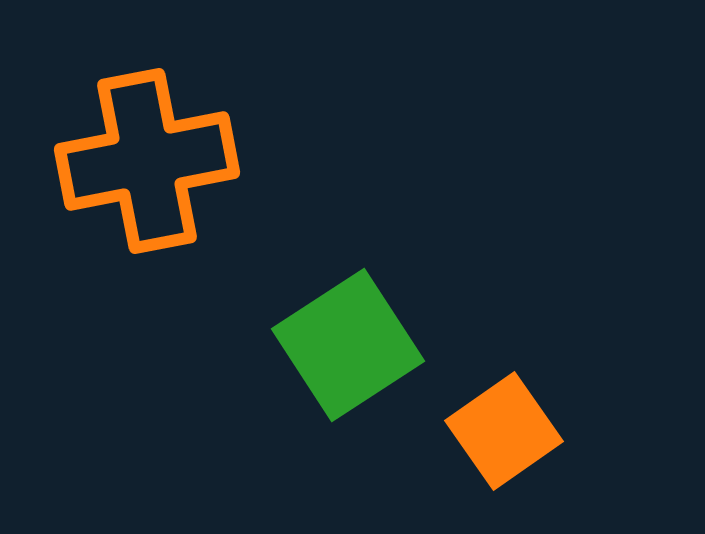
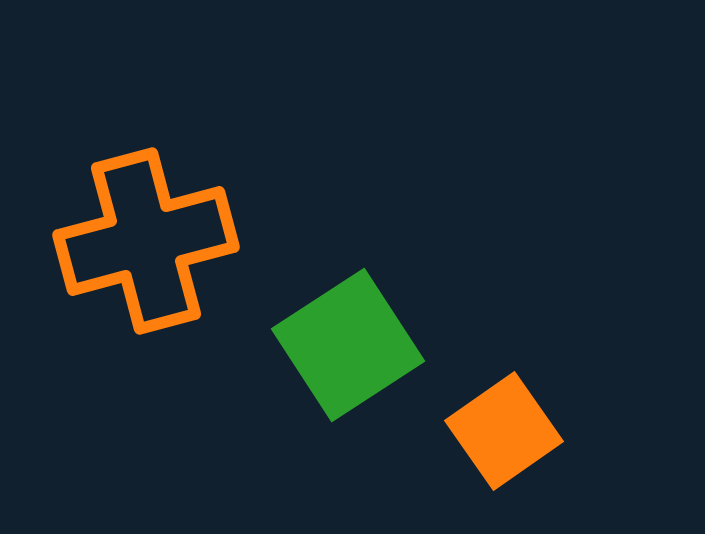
orange cross: moved 1 px left, 80 px down; rotated 4 degrees counterclockwise
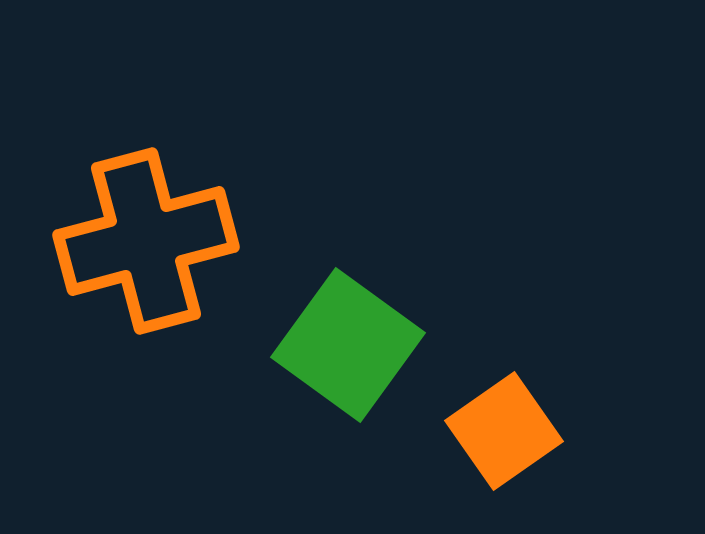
green square: rotated 21 degrees counterclockwise
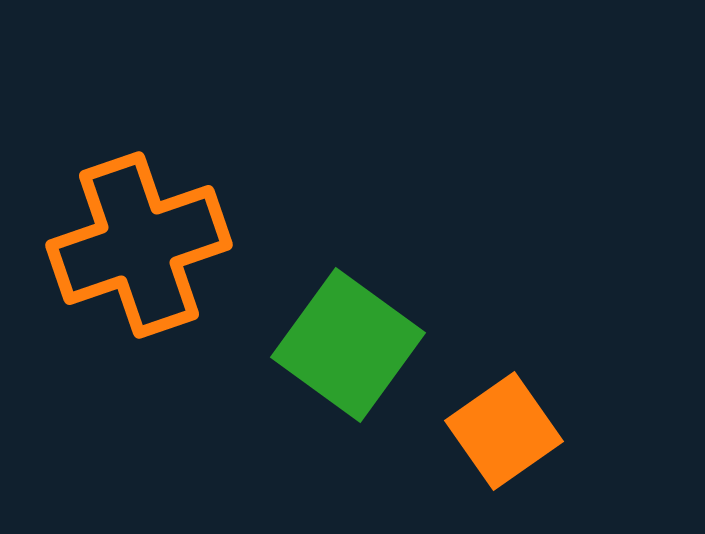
orange cross: moved 7 px left, 4 px down; rotated 4 degrees counterclockwise
